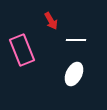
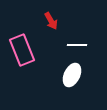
white line: moved 1 px right, 5 px down
white ellipse: moved 2 px left, 1 px down
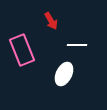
white ellipse: moved 8 px left, 1 px up
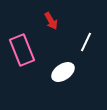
white line: moved 9 px right, 3 px up; rotated 66 degrees counterclockwise
white ellipse: moved 1 px left, 2 px up; rotated 30 degrees clockwise
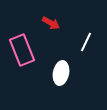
red arrow: moved 2 px down; rotated 30 degrees counterclockwise
white ellipse: moved 2 px left, 1 px down; rotated 45 degrees counterclockwise
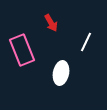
red arrow: rotated 30 degrees clockwise
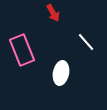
red arrow: moved 2 px right, 10 px up
white line: rotated 66 degrees counterclockwise
